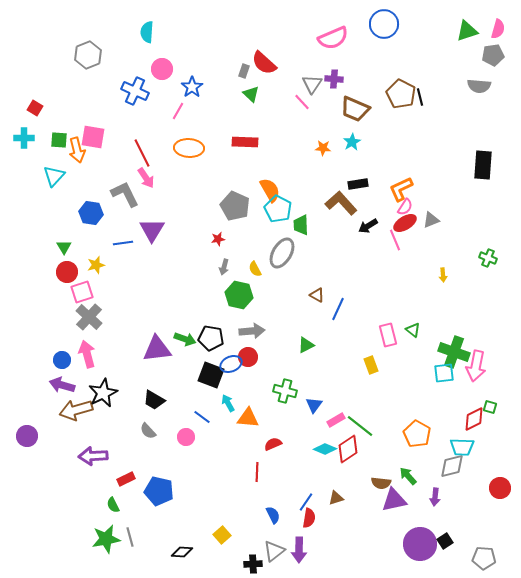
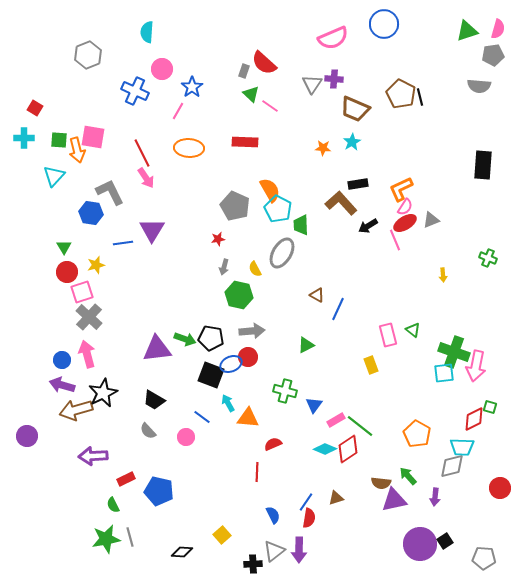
pink line at (302, 102): moved 32 px left, 4 px down; rotated 12 degrees counterclockwise
gray L-shape at (125, 194): moved 15 px left, 2 px up
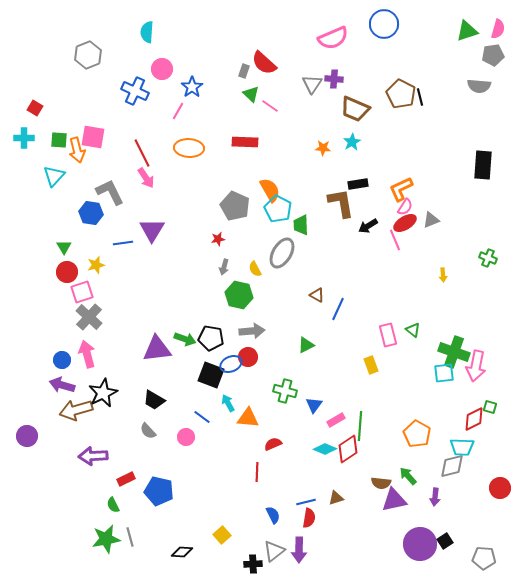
brown L-shape at (341, 203): rotated 32 degrees clockwise
green line at (360, 426): rotated 56 degrees clockwise
blue line at (306, 502): rotated 42 degrees clockwise
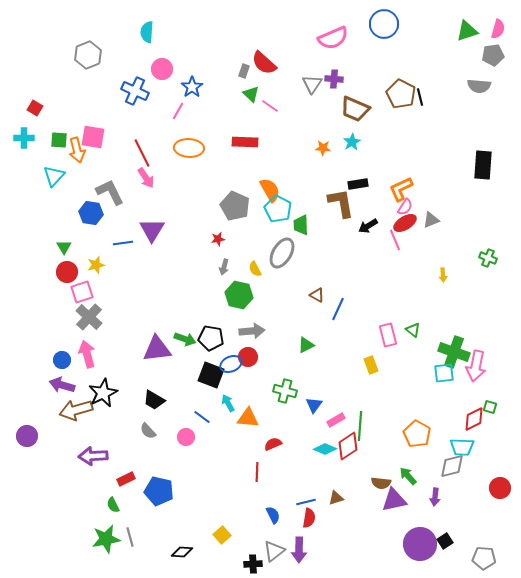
red diamond at (348, 449): moved 3 px up
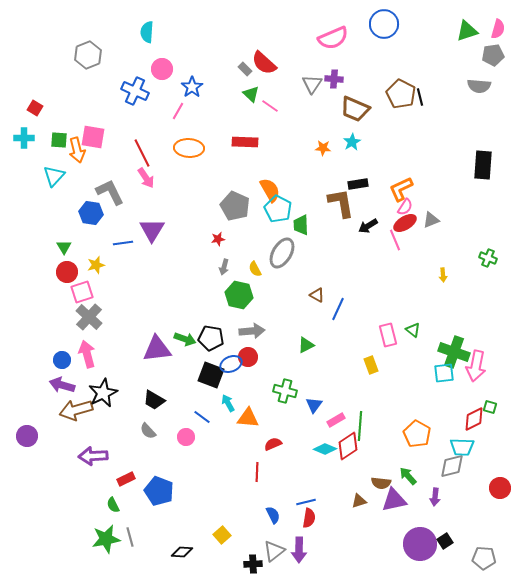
gray rectangle at (244, 71): moved 1 px right, 2 px up; rotated 64 degrees counterclockwise
blue pentagon at (159, 491): rotated 8 degrees clockwise
brown triangle at (336, 498): moved 23 px right, 3 px down
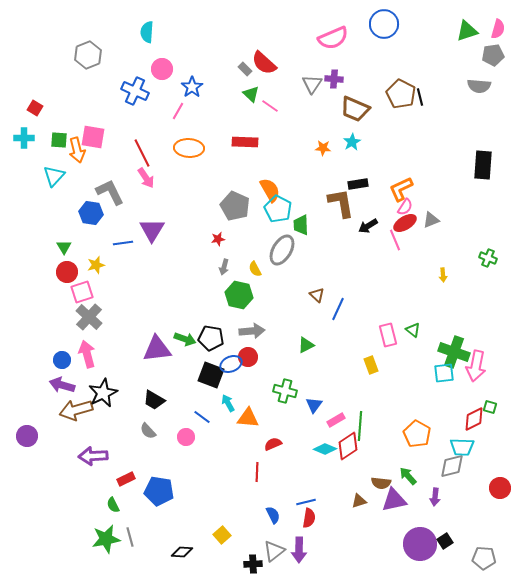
gray ellipse at (282, 253): moved 3 px up
brown triangle at (317, 295): rotated 14 degrees clockwise
blue pentagon at (159, 491): rotated 12 degrees counterclockwise
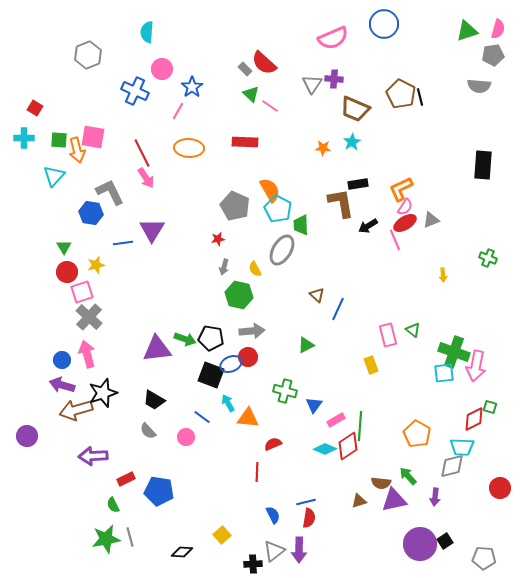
black star at (103, 393): rotated 8 degrees clockwise
